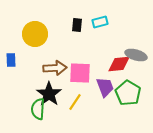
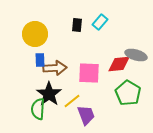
cyan rectangle: rotated 35 degrees counterclockwise
blue rectangle: moved 29 px right
pink square: moved 9 px right
purple trapezoid: moved 19 px left, 28 px down
yellow line: moved 3 px left, 1 px up; rotated 18 degrees clockwise
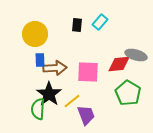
pink square: moved 1 px left, 1 px up
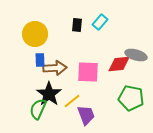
green pentagon: moved 3 px right, 5 px down; rotated 20 degrees counterclockwise
green semicircle: rotated 20 degrees clockwise
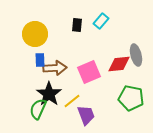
cyan rectangle: moved 1 px right, 1 px up
gray ellipse: rotated 60 degrees clockwise
pink square: moved 1 px right; rotated 25 degrees counterclockwise
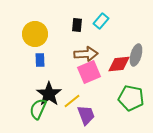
gray ellipse: rotated 30 degrees clockwise
brown arrow: moved 31 px right, 14 px up
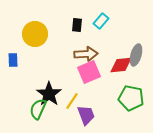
blue rectangle: moved 27 px left
red diamond: moved 2 px right, 1 px down
yellow line: rotated 18 degrees counterclockwise
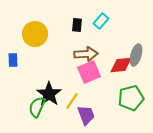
green pentagon: rotated 25 degrees counterclockwise
green semicircle: moved 1 px left, 2 px up
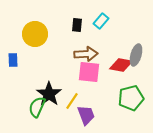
red diamond: rotated 15 degrees clockwise
pink square: rotated 30 degrees clockwise
